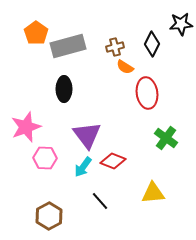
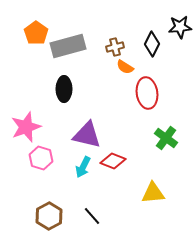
black star: moved 1 px left, 3 px down
purple triangle: rotated 40 degrees counterclockwise
pink hexagon: moved 4 px left; rotated 15 degrees clockwise
cyan arrow: rotated 10 degrees counterclockwise
black line: moved 8 px left, 15 px down
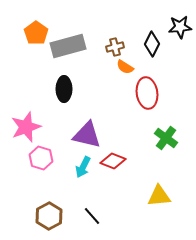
yellow triangle: moved 6 px right, 3 px down
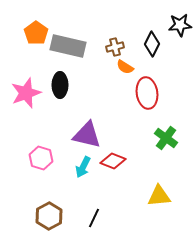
black star: moved 2 px up
gray rectangle: rotated 28 degrees clockwise
black ellipse: moved 4 px left, 4 px up
pink star: moved 34 px up
black line: moved 2 px right, 2 px down; rotated 66 degrees clockwise
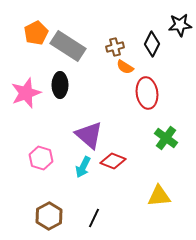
orange pentagon: rotated 10 degrees clockwise
gray rectangle: rotated 20 degrees clockwise
purple triangle: moved 2 px right; rotated 28 degrees clockwise
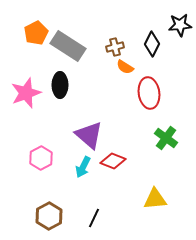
red ellipse: moved 2 px right
pink hexagon: rotated 15 degrees clockwise
yellow triangle: moved 4 px left, 3 px down
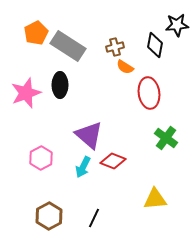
black star: moved 3 px left
black diamond: moved 3 px right, 1 px down; rotated 15 degrees counterclockwise
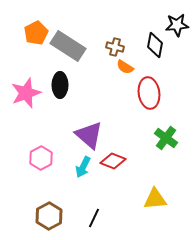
brown cross: rotated 30 degrees clockwise
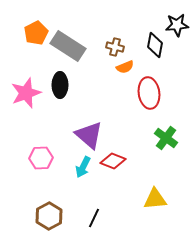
orange semicircle: rotated 54 degrees counterclockwise
pink hexagon: rotated 25 degrees clockwise
